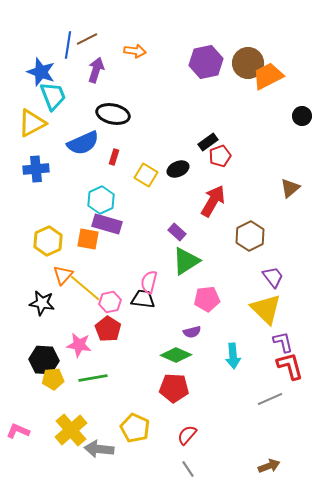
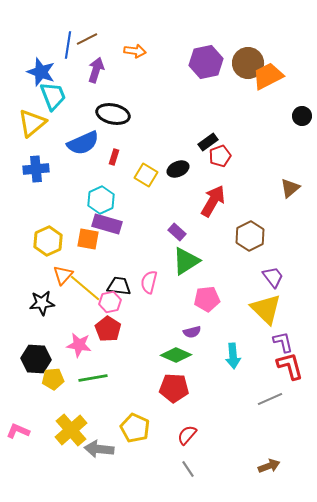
yellow triangle at (32, 123): rotated 12 degrees counterclockwise
black trapezoid at (143, 299): moved 24 px left, 13 px up
black star at (42, 303): rotated 15 degrees counterclockwise
black hexagon at (44, 360): moved 8 px left, 1 px up
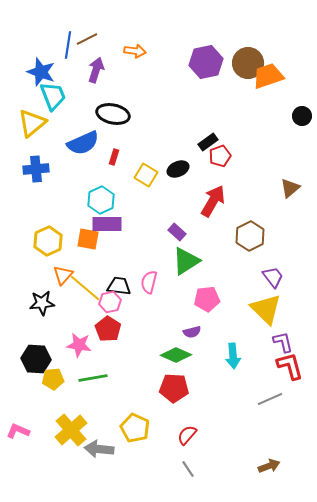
orange trapezoid at (268, 76): rotated 8 degrees clockwise
purple rectangle at (107, 224): rotated 16 degrees counterclockwise
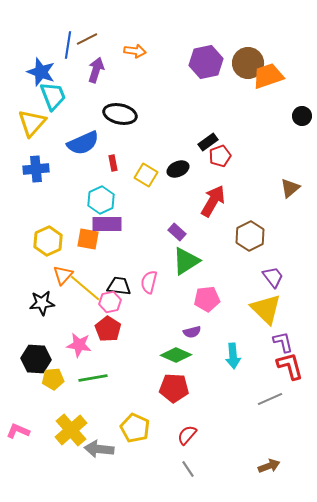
black ellipse at (113, 114): moved 7 px right
yellow triangle at (32, 123): rotated 8 degrees counterclockwise
red rectangle at (114, 157): moved 1 px left, 6 px down; rotated 28 degrees counterclockwise
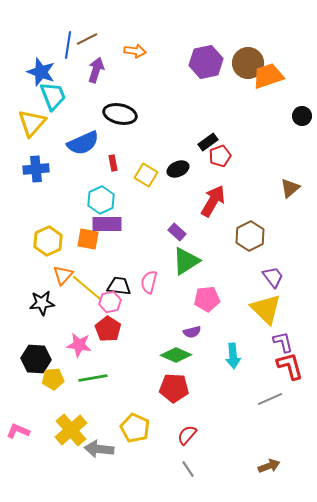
yellow line at (85, 288): moved 2 px right
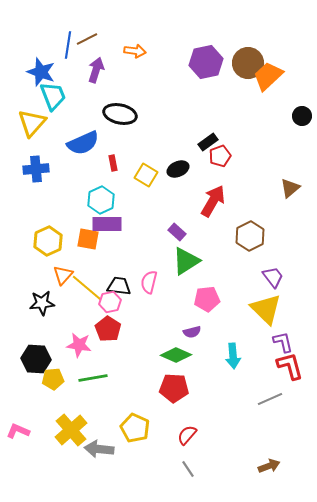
orange trapezoid at (268, 76): rotated 24 degrees counterclockwise
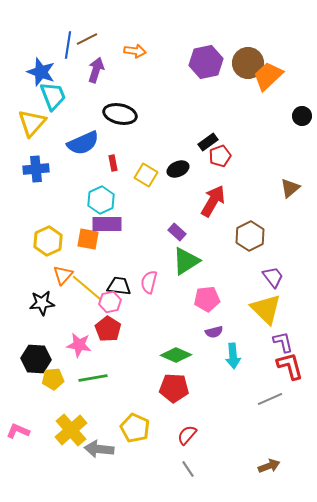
purple semicircle at (192, 332): moved 22 px right
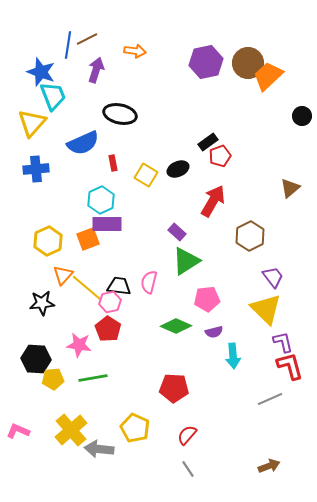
orange square at (88, 239): rotated 30 degrees counterclockwise
green diamond at (176, 355): moved 29 px up
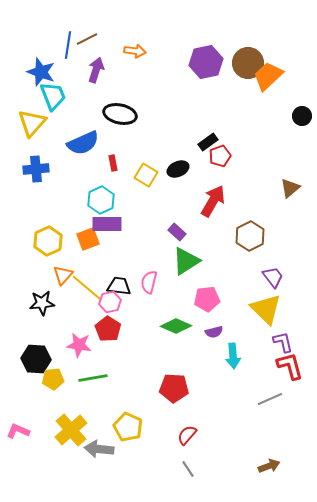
yellow pentagon at (135, 428): moved 7 px left, 1 px up
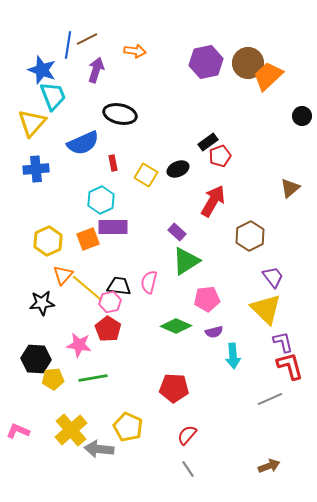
blue star at (41, 72): moved 1 px right, 2 px up
purple rectangle at (107, 224): moved 6 px right, 3 px down
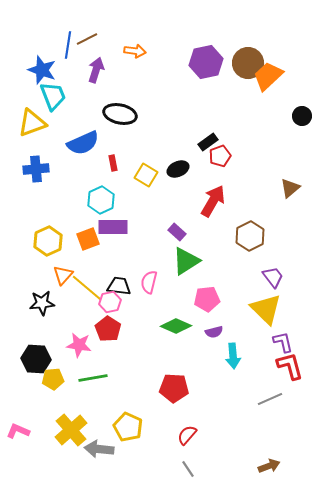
yellow triangle at (32, 123): rotated 28 degrees clockwise
